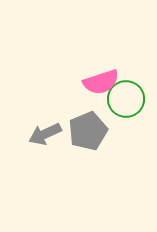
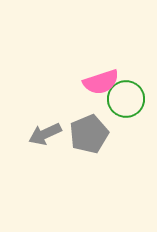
gray pentagon: moved 1 px right, 3 px down
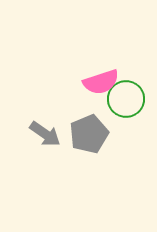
gray arrow: rotated 120 degrees counterclockwise
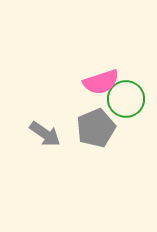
gray pentagon: moved 7 px right, 6 px up
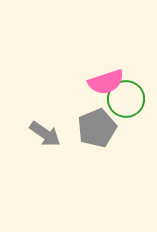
pink semicircle: moved 5 px right
gray pentagon: moved 1 px right
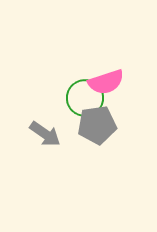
green circle: moved 41 px left, 1 px up
gray pentagon: moved 3 px up; rotated 15 degrees clockwise
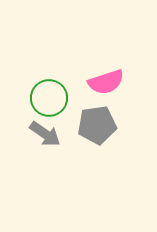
green circle: moved 36 px left
